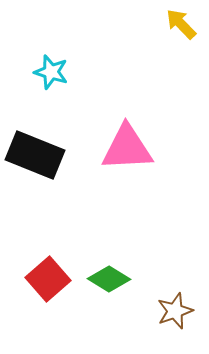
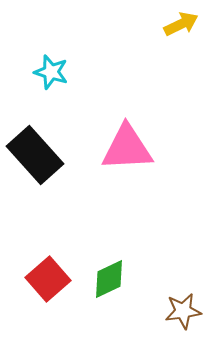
yellow arrow: rotated 108 degrees clockwise
black rectangle: rotated 26 degrees clockwise
green diamond: rotated 57 degrees counterclockwise
brown star: moved 8 px right; rotated 12 degrees clockwise
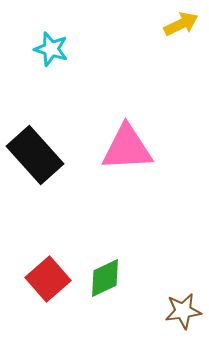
cyan star: moved 23 px up
green diamond: moved 4 px left, 1 px up
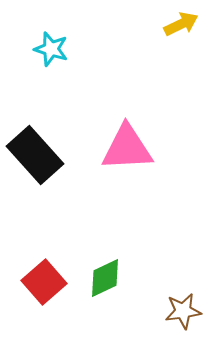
red square: moved 4 px left, 3 px down
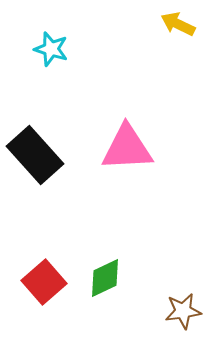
yellow arrow: moved 3 px left; rotated 128 degrees counterclockwise
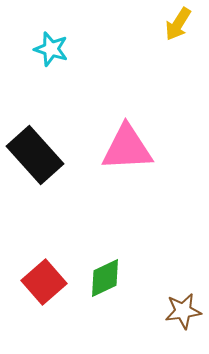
yellow arrow: rotated 84 degrees counterclockwise
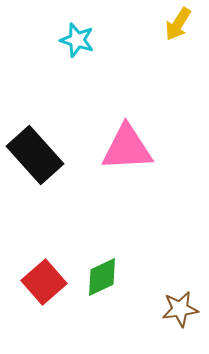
cyan star: moved 26 px right, 9 px up
green diamond: moved 3 px left, 1 px up
brown star: moved 3 px left, 2 px up
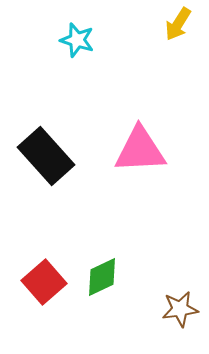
pink triangle: moved 13 px right, 2 px down
black rectangle: moved 11 px right, 1 px down
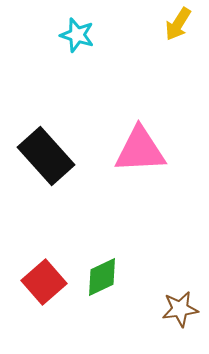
cyan star: moved 5 px up
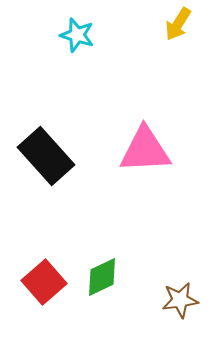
pink triangle: moved 5 px right
brown star: moved 9 px up
